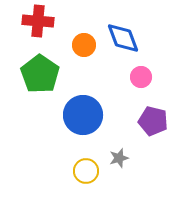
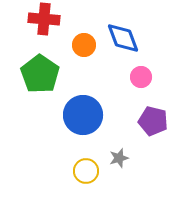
red cross: moved 6 px right, 2 px up
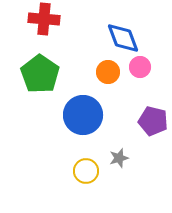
orange circle: moved 24 px right, 27 px down
pink circle: moved 1 px left, 10 px up
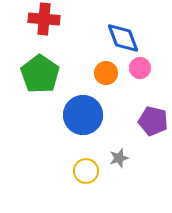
pink circle: moved 1 px down
orange circle: moved 2 px left, 1 px down
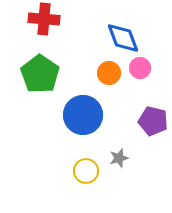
orange circle: moved 3 px right
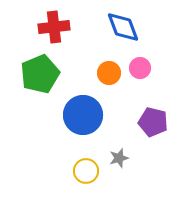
red cross: moved 10 px right, 8 px down; rotated 12 degrees counterclockwise
blue diamond: moved 11 px up
green pentagon: rotated 15 degrees clockwise
purple pentagon: moved 1 px down
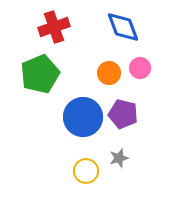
red cross: rotated 12 degrees counterclockwise
blue circle: moved 2 px down
purple pentagon: moved 30 px left, 8 px up
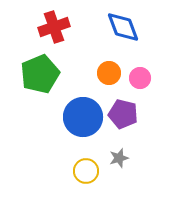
pink circle: moved 10 px down
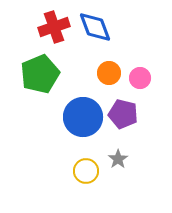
blue diamond: moved 28 px left
gray star: moved 1 px left, 1 px down; rotated 18 degrees counterclockwise
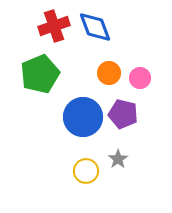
red cross: moved 1 px up
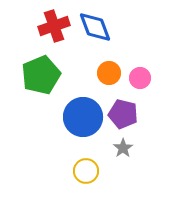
green pentagon: moved 1 px right, 1 px down
gray star: moved 5 px right, 11 px up
